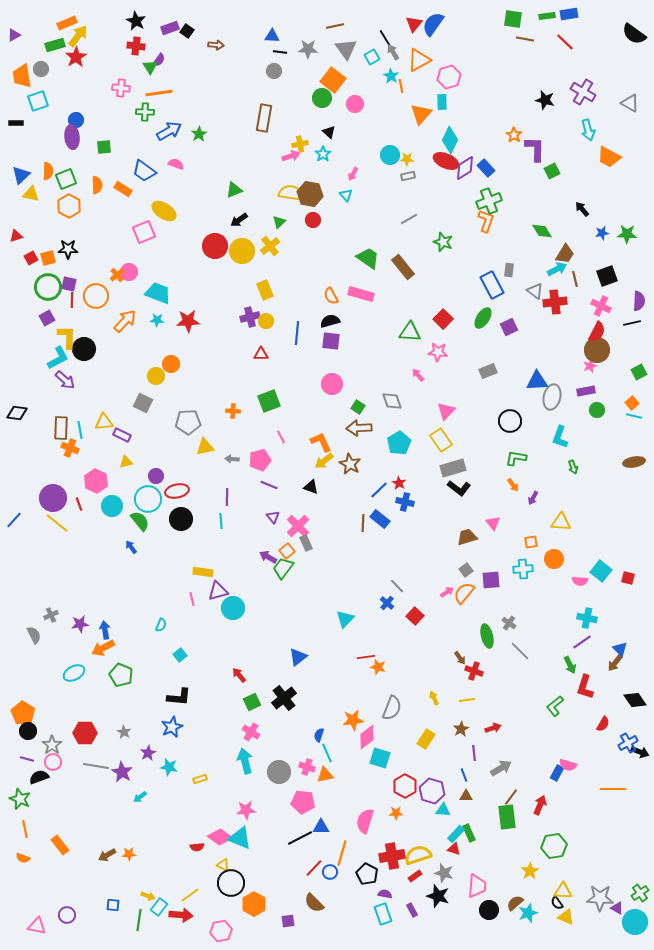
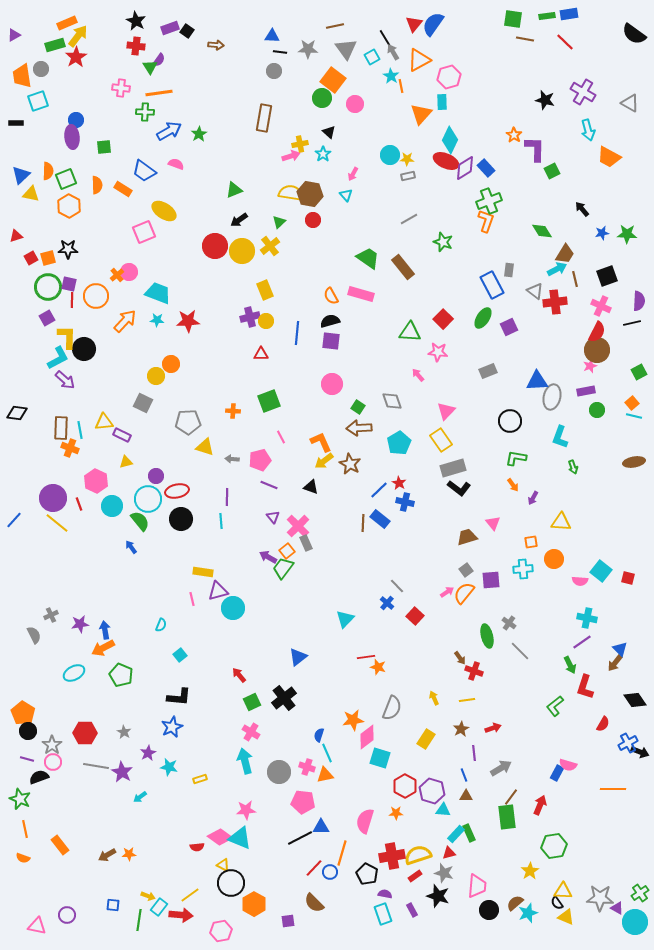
yellow triangle at (205, 447): rotated 30 degrees clockwise
red triangle at (454, 849): moved 5 px left, 4 px down; rotated 32 degrees counterclockwise
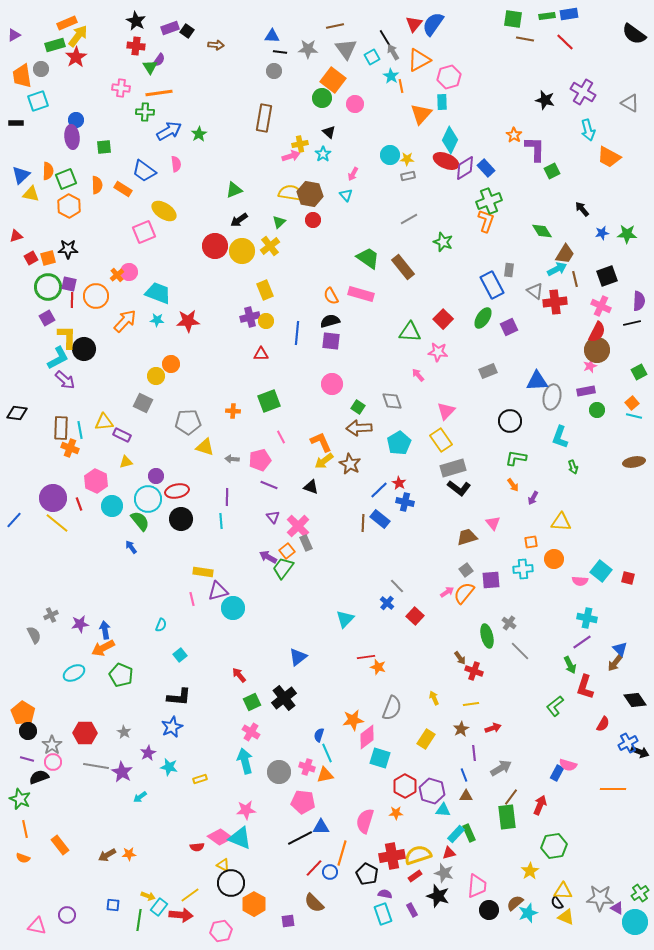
pink semicircle at (176, 164): rotated 63 degrees clockwise
yellow line at (467, 700): moved 4 px right, 4 px down
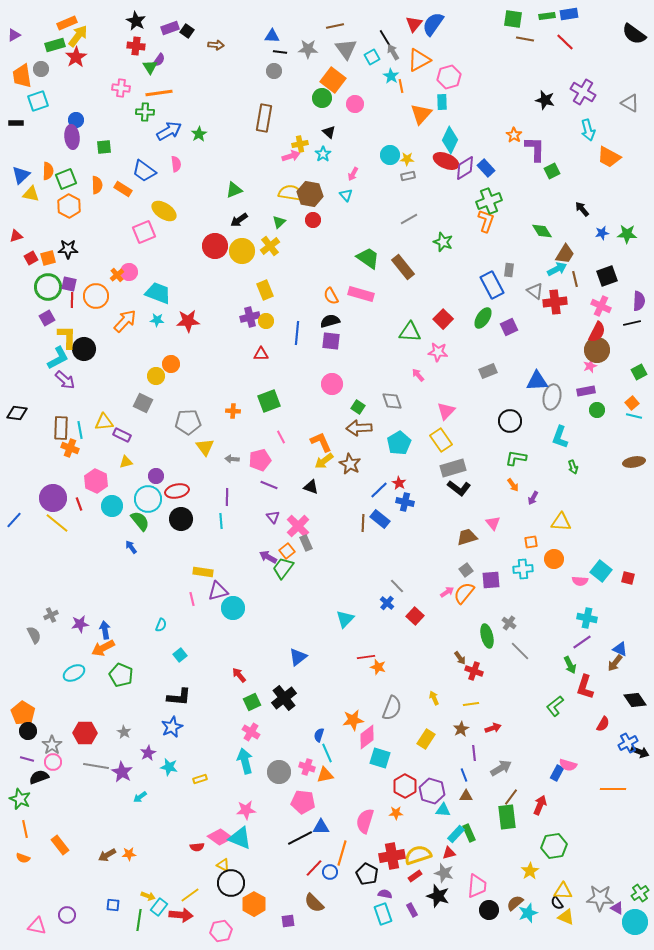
yellow triangle at (205, 447): rotated 36 degrees clockwise
blue triangle at (620, 649): rotated 21 degrees counterclockwise
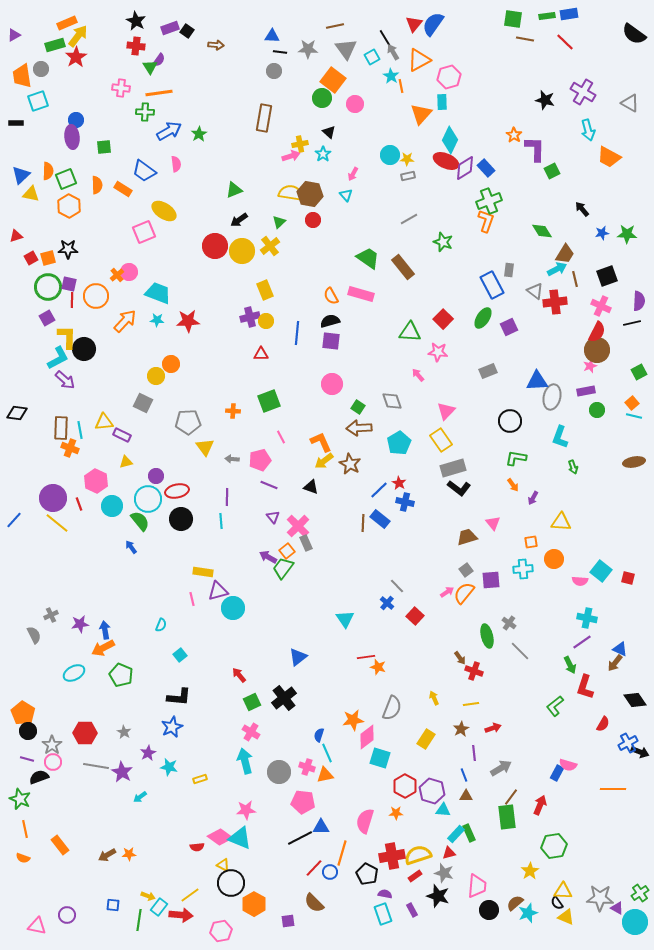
cyan triangle at (345, 619): rotated 18 degrees counterclockwise
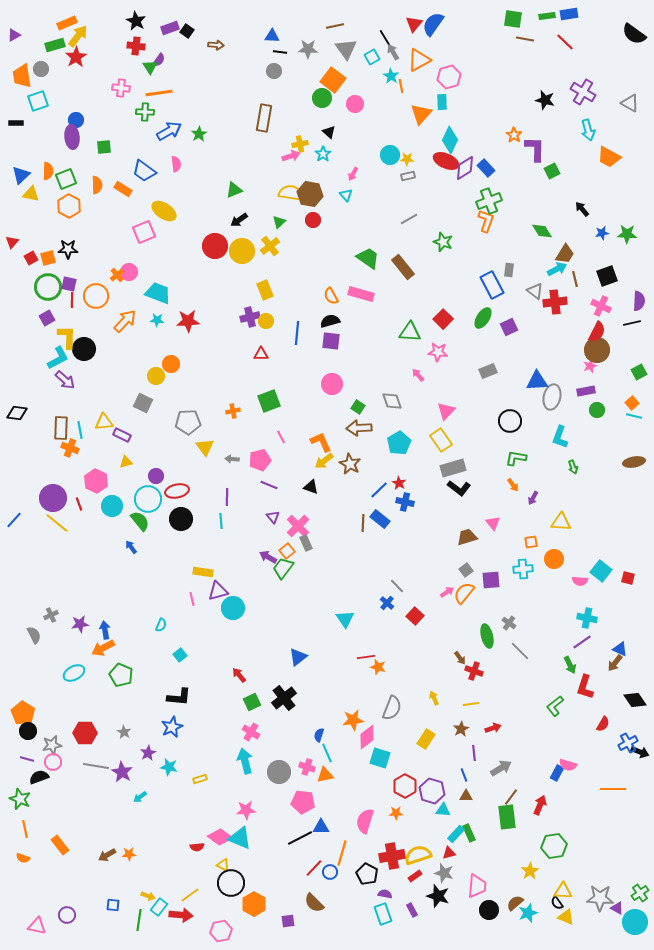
red triangle at (16, 236): moved 4 px left, 6 px down; rotated 32 degrees counterclockwise
orange cross at (233, 411): rotated 16 degrees counterclockwise
gray star at (52, 745): rotated 24 degrees clockwise
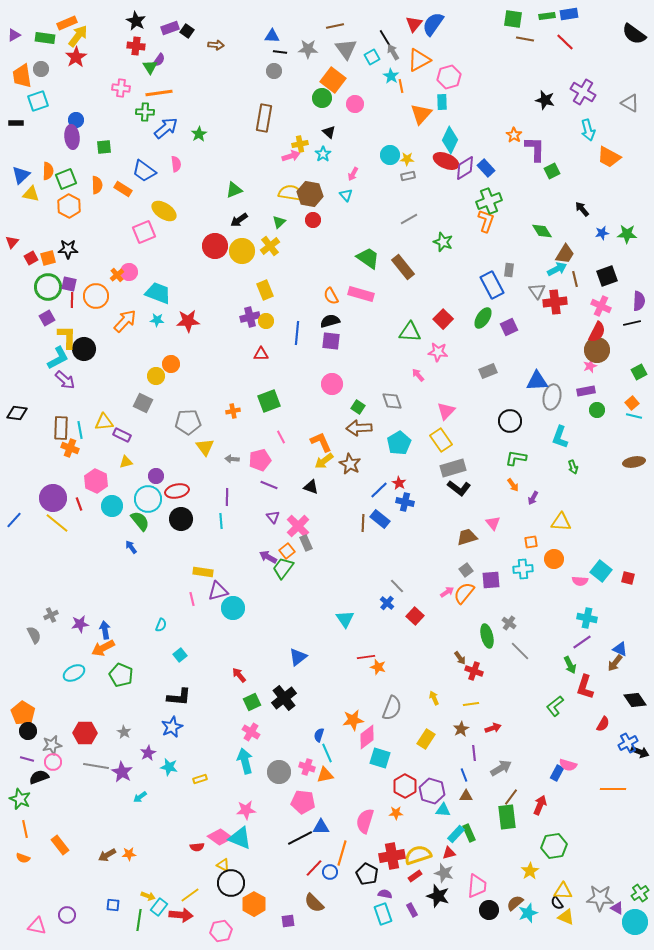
green rectangle at (55, 45): moved 10 px left, 7 px up; rotated 24 degrees clockwise
blue arrow at (169, 131): moved 3 px left, 3 px up; rotated 10 degrees counterclockwise
gray triangle at (535, 291): moved 2 px right; rotated 18 degrees clockwise
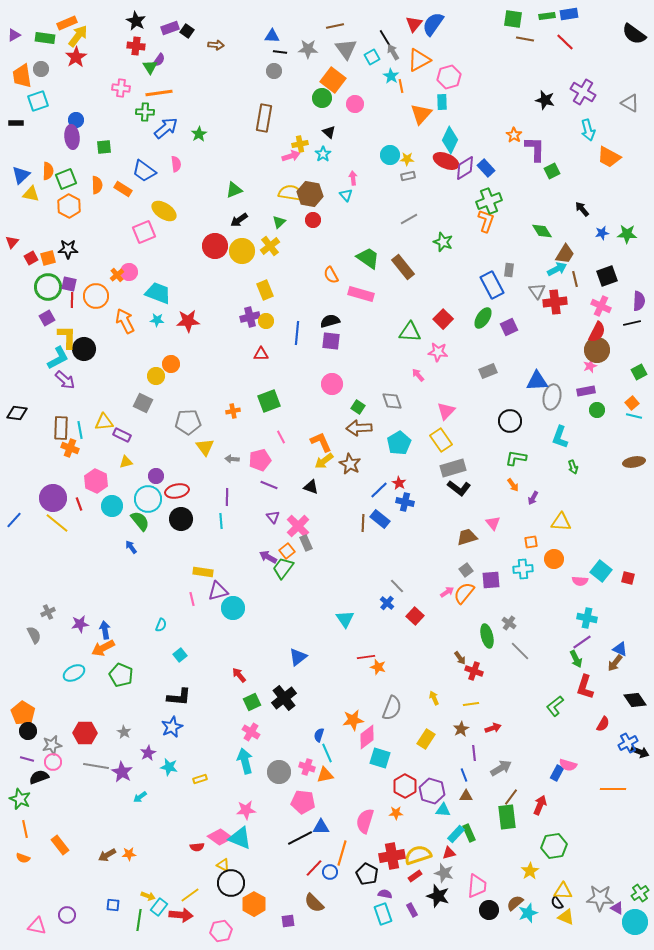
pink arrow at (353, 174): moved 4 px down; rotated 144 degrees clockwise
orange semicircle at (331, 296): moved 21 px up
orange arrow at (125, 321): rotated 70 degrees counterclockwise
gray cross at (51, 615): moved 3 px left, 3 px up
green arrow at (570, 665): moved 6 px right, 6 px up
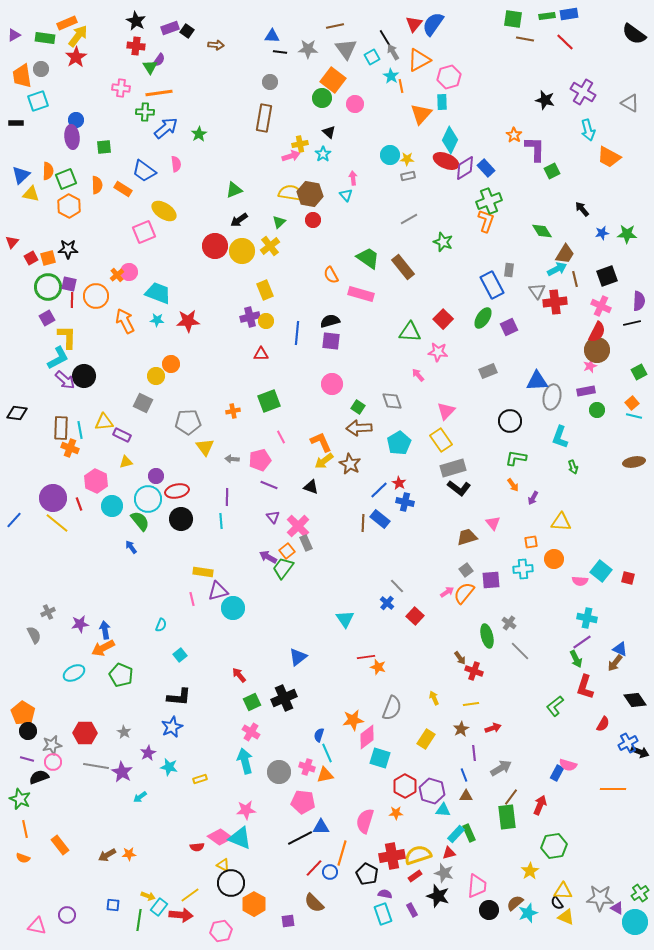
gray circle at (274, 71): moved 4 px left, 11 px down
black circle at (84, 349): moved 27 px down
black cross at (284, 698): rotated 15 degrees clockwise
